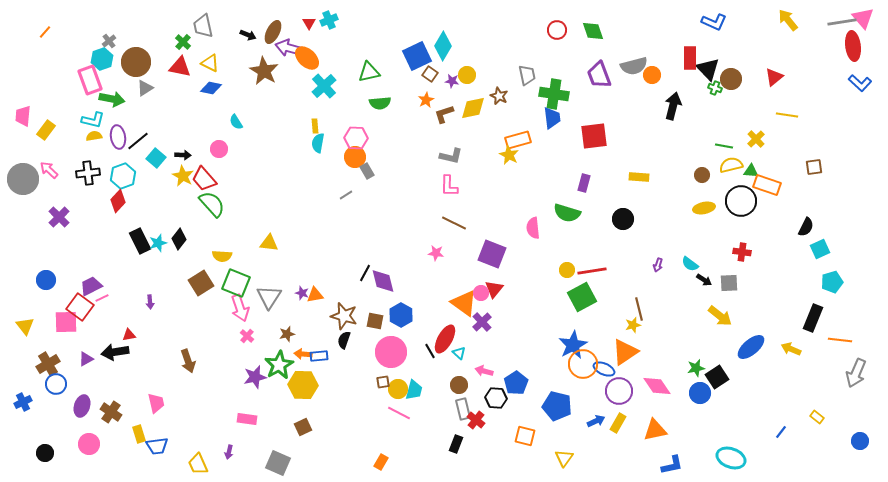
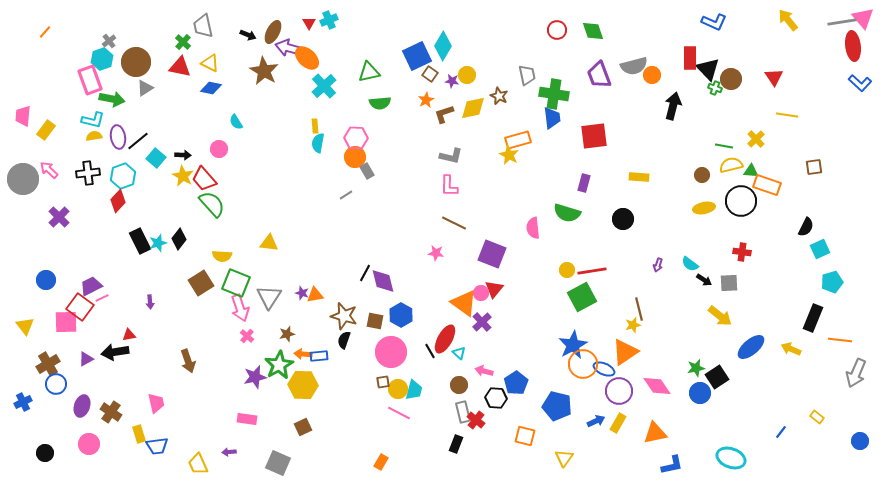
red triangle at (774, 77): rotated 24 degrees counterclockwise
gray rectangle at (463, 409): moved 3 px down
orange triangle at (655, 430): moved 3 px down
purple arrow at (229, 452): rotated 72 degrees clockwise
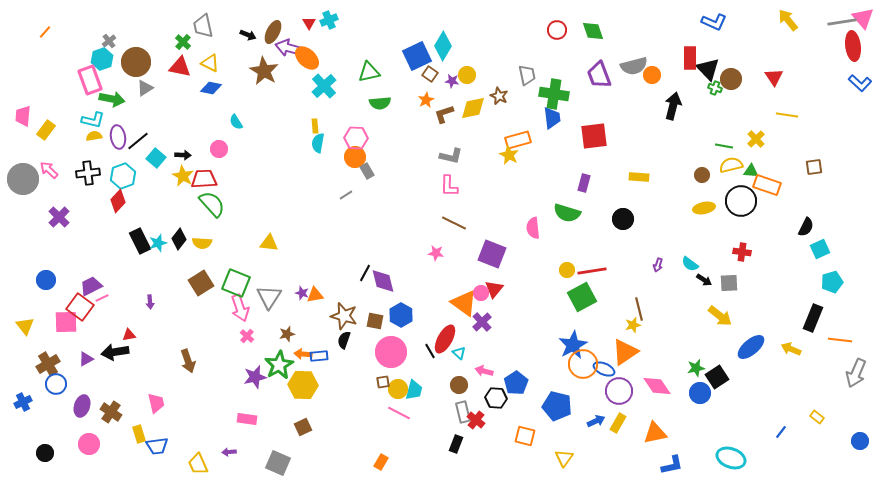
red trapezoid at (204, 179): rotated 128 degrees clockwise
yellow semicircle at (222, 256): moved 20 px left, 13 px up
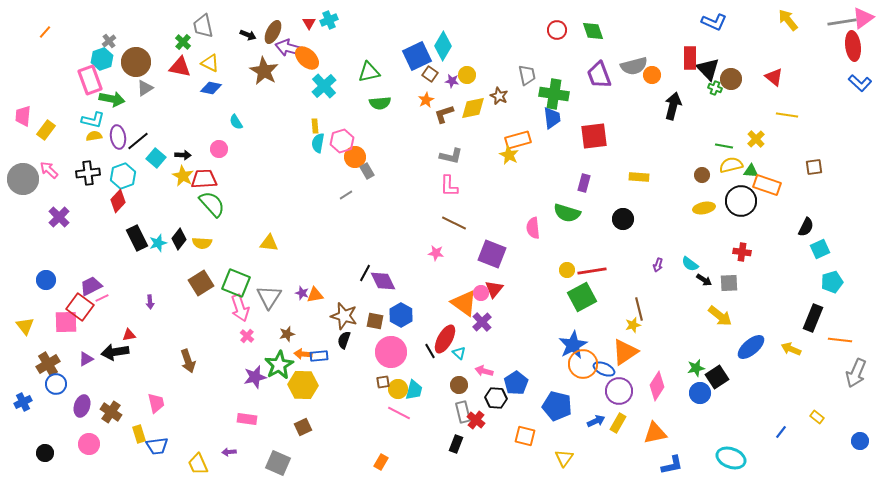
pink triangle at (863, 18): rotated 35 degrees clockwise
red triangle at (774, 77): rotated 18 degrees counterclockwise
pink hexagon at (356, 138): moved 14 px left, 3 px down; rotated 20 degrees counterclockwise
black rectangle at (140, 241): moved 3 px left, 3 px up
purple diamond at (383, 281): rotated 12 degrees counterclockwise
pink diamond at (657, 386): rotated 68 degrees clockwise
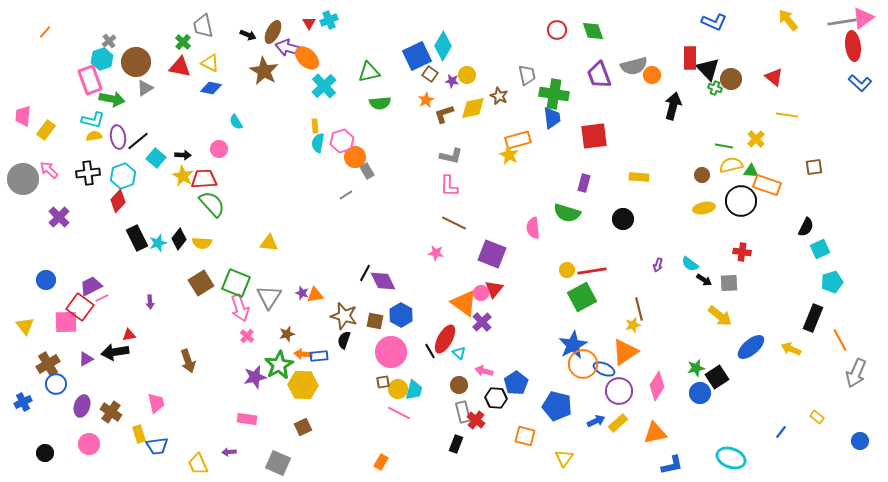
orange line at (840, 340): rotated 55 degrees clockwise
yellow rectangle at (618, 423): rotated 18 degrees clockwise
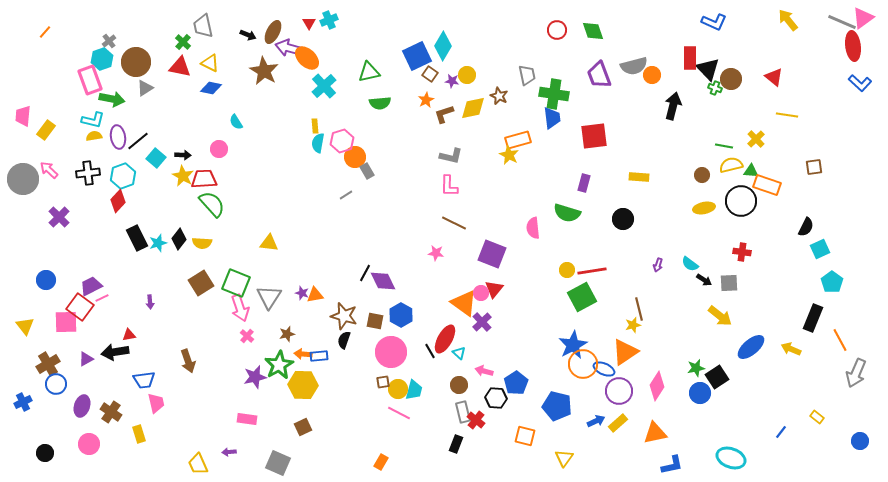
gray line at (842, 22): rotated 32 degrees clockwise
cyan pentagon at (832, 282): rotated 20 degrees counterclockwise
blue trapezoid at (157, 446): moved 13 px left, 66 px up
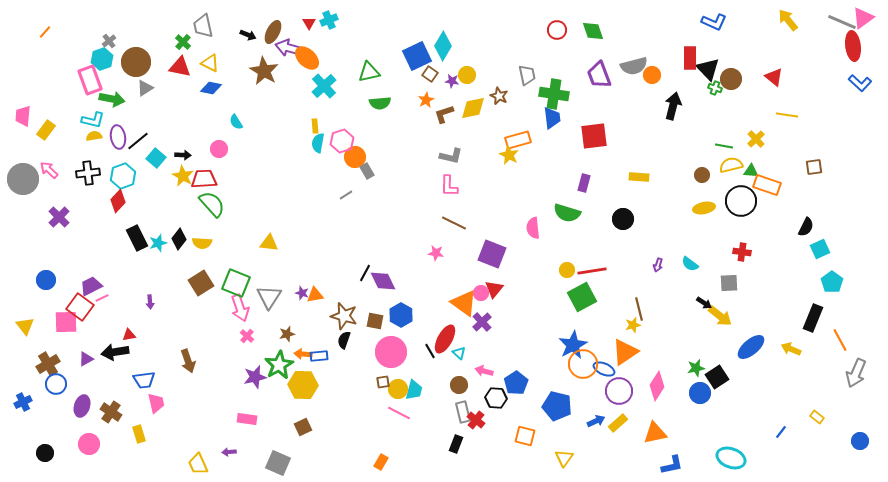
black arrow at (704, 280): moved 23 px down
